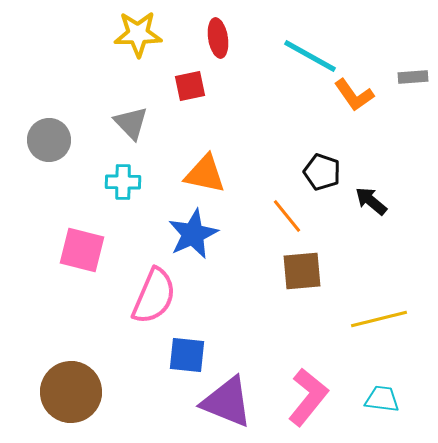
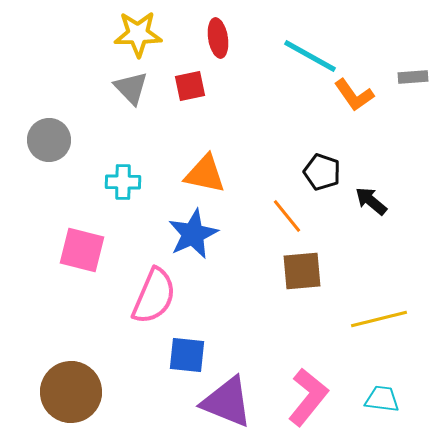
gray triangle: moved 35 px up
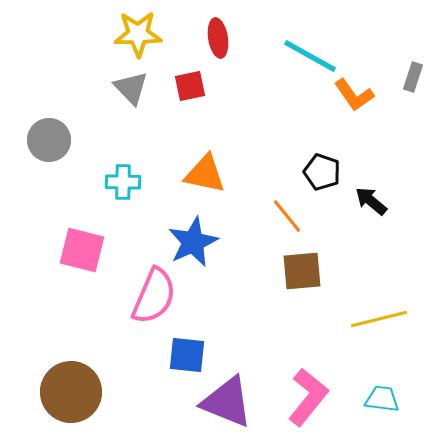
gray rectangle: rotated 68 degrees counterclockwise
blue star: moved 8 px down
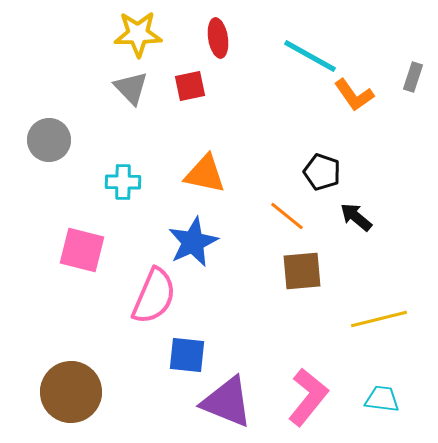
black arrow: moved 15 px left, 16 px down
orange line: rotated 12 degrees counterclockwise
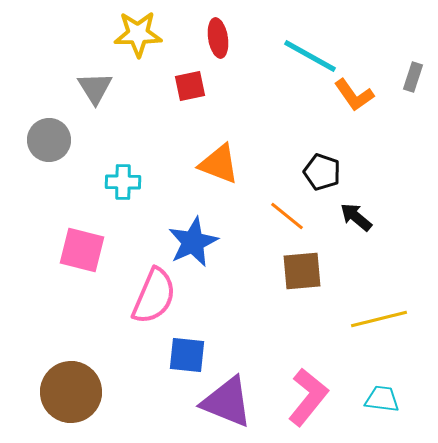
gray triangle: moved 36 px left; rotated 12 degrees clockwise
orange triangle: moved 14 px right, 10 px up; rotated 9 degrees clockwise
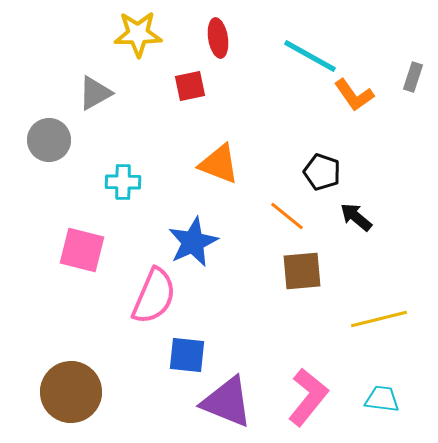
gray triangle: moved 5 px down; rotated 33 degrees clockwise
